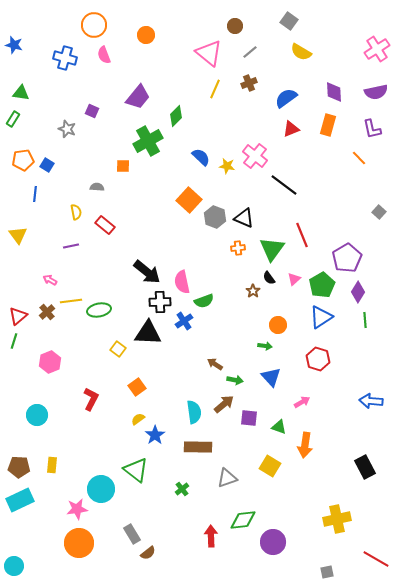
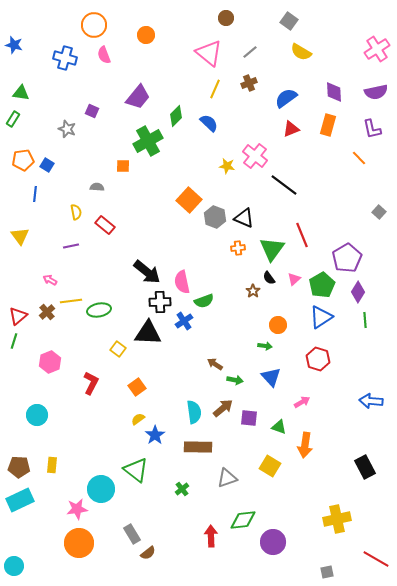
brown circle at (235, 26): moved 9 px left, 8 px up
blue semicircle at (201, 157): moved 8 px right, 34 px up
yellow triangle at (18, 235): moved 2 px right, 1 px down
red L-shape at (91, 399): moved 16 px up
brown arrow at (224, 404): moved 1 px left, 4 px down
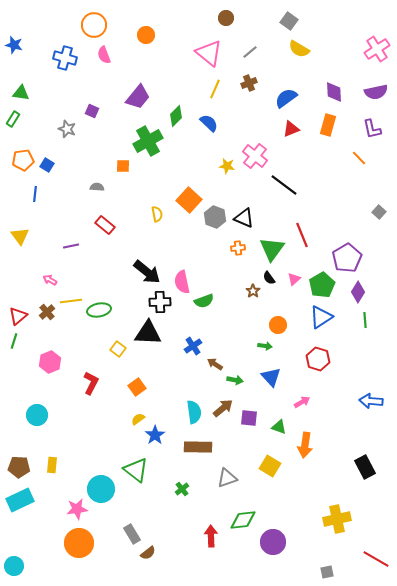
yellow semicircle at (301, 52): moved 2 px left, 3 px up
yellow semicircle at (76, 212): moved 81 px right, 2 px down
blue cross at (184, 321): moved 9 px right, 25 px down
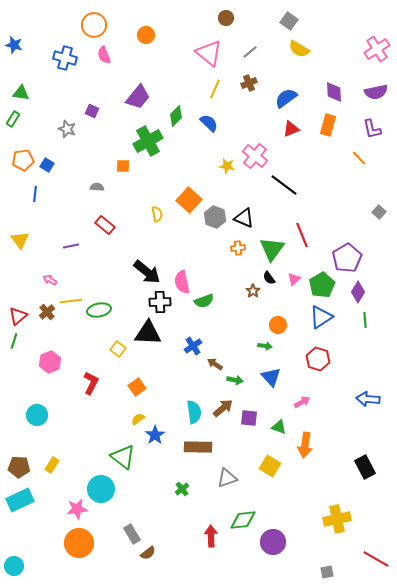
yellow triangle at (20, 236): moved 4 px down
blue arrow at (371, 401): moved 3 px left, 2 px up
yellow rectangle at (52, 465): rotated 28 degrees clockwise
green triangle at (136, 470): moved 13 px left, 13 px up
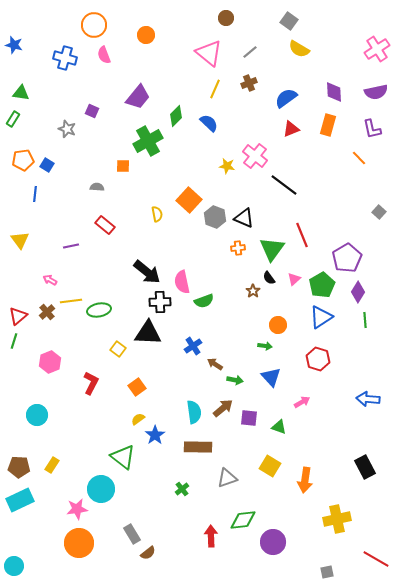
orange arrow at (305, 445): moved 35 px down
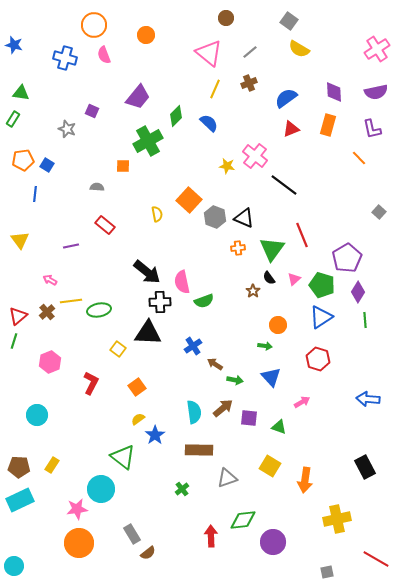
green pentagon at (322, 285): rotated 25 degrees counterclockwise
brown rectangle at (198, 447): moved 1 px right, 3 px down
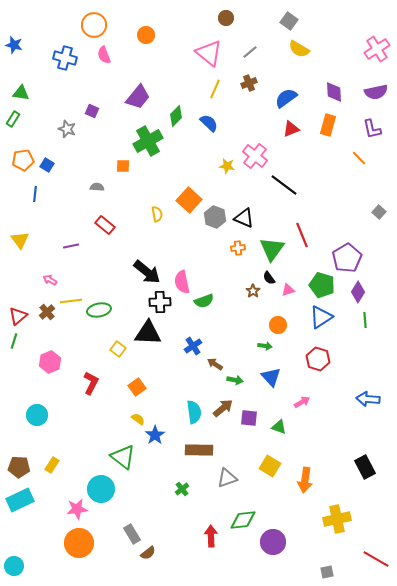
pink triangle at (294, 279): moved 6 px left, 11 px down; rotated 24 degrees clockwise
yellow semicircle at (138, 419): rotated 72 degrees clockwise
